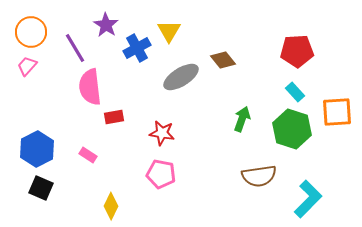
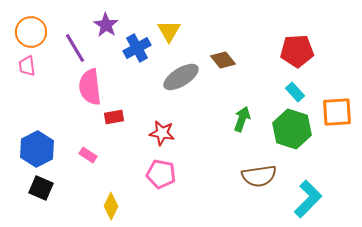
pink trapezoid: rotated 50 degrees counterclockwise
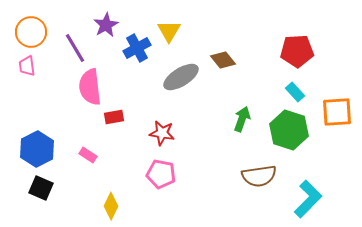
purple star: rotated 10 degrees clockwise
green hexagon: moved 3 px left, 1 px down
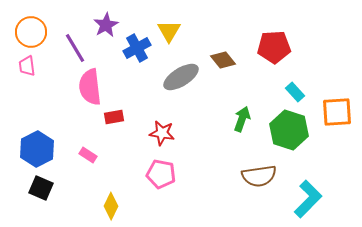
red pentagon: moved 23 px left, 4 px up
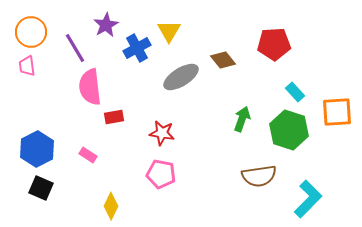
red pentagon: moved 3 px up
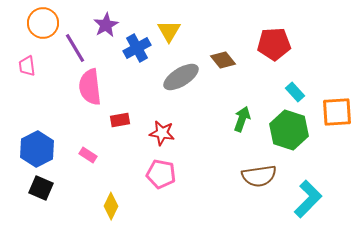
orange circle: moved 12 px right, 9 px up
red rectangle: moved 6 px right, 3 px down
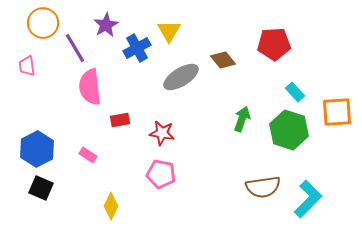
brown semicircle: moved 4 px right, 11 px down
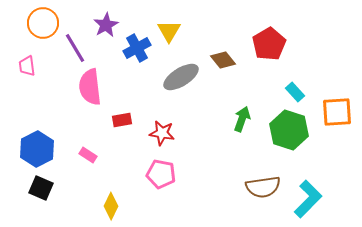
red pentagon: moved 5 px left; rotated 28 degrees counterclockwise
red rectangle: moved 2 px right
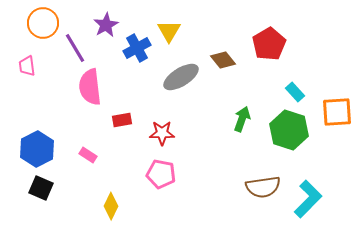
red star: rotated 10 degrees counterclockwise
